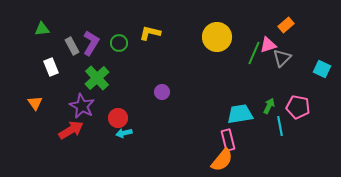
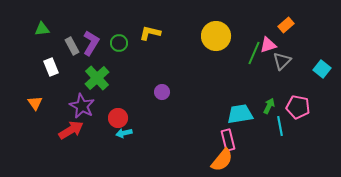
yellow circle: moved 1 px left, 1 px up
gray triangle: moved 3 px down
cyan square: rotated 12 degrees clockwise
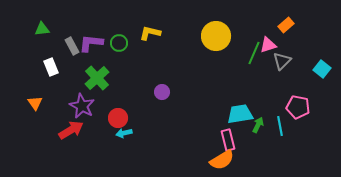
purple L-shape: rotated 115 degrees counterclockwise
green arrow: moved 11 px left, 19 px down
orange semicircle: rotated 20 degrees clockwise
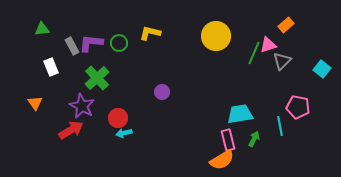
green arrow: moved 4 px left, 14 px down
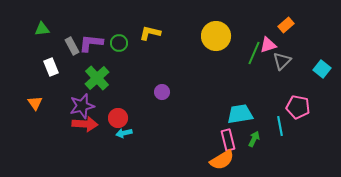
purple star: rotated 30 degrees clockwise
red arrow: moved 14 px right, 6 px up; rotated 35 degrees clockwise
